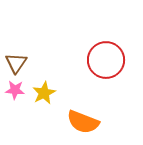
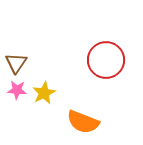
pink star: moved 2 px right
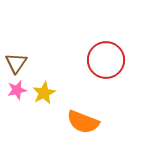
pink star: rotated 18 degrees counterclockwise
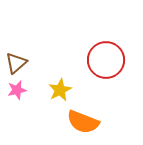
brown triangle: rotated 15 degrees clockwise
yellow star: moved 16 px right, 3 px up
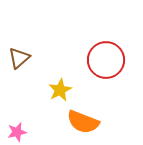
brown triangle: moved 3 px right, 5 px up
pink star: moved 42 px down
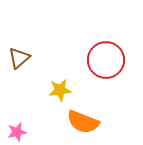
yellow star: rotated 20 degrees clockwise
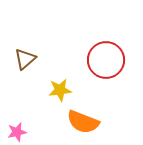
brown triangle: moved 6 px right, 1 px down
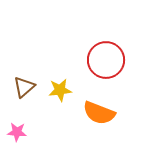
brown triangle: moved 1 px left, 28 px down
orange semicircle: moved 16 px right, 9 px up
pink star: rotated 18 degrees clockwise
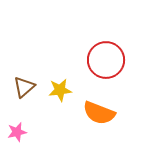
pink star: rotated 18 degrees counterclockwise
